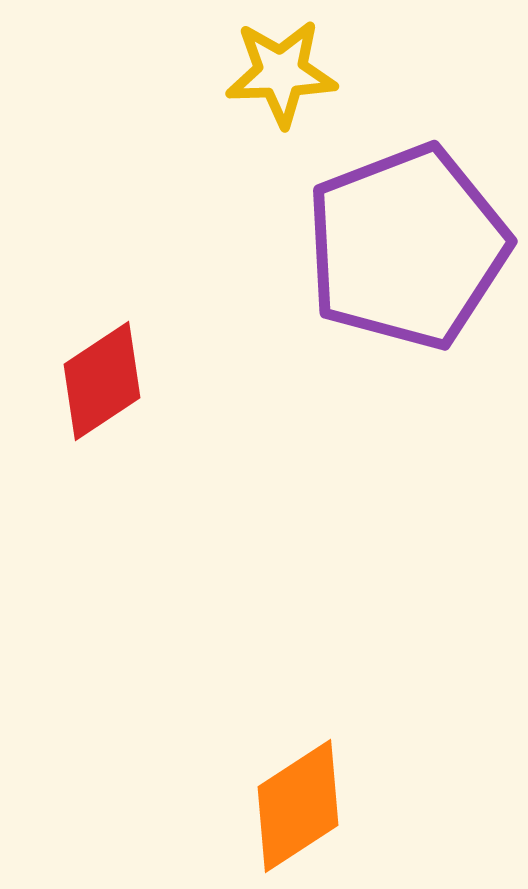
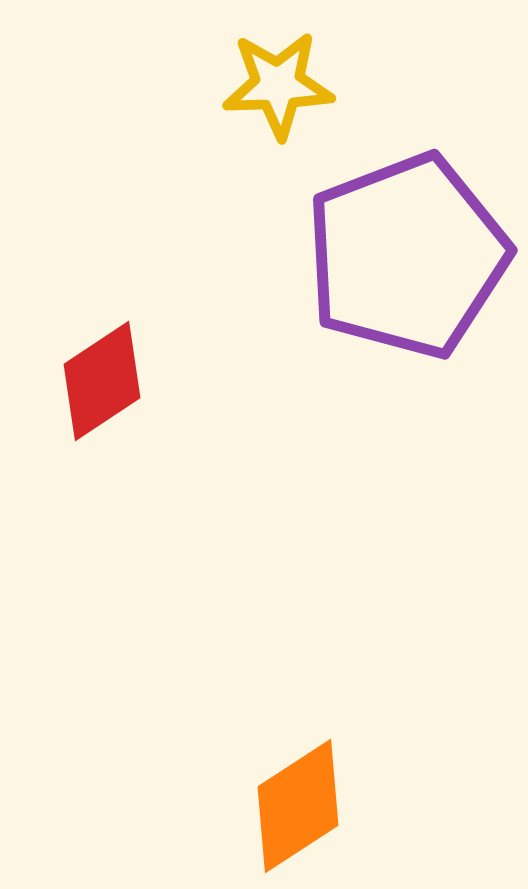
yellow star: moved 3 px left, 12 px down
purple pentagon: moved 9 px down
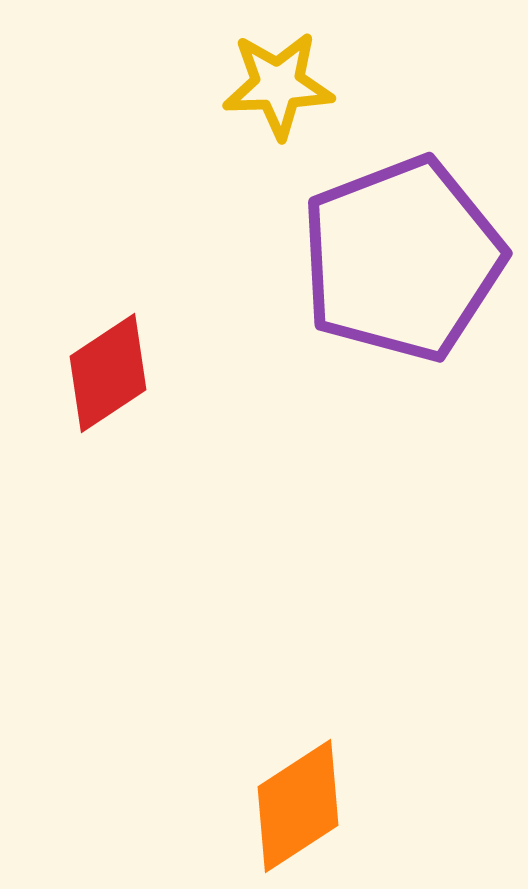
purple pentagon: moved 5 px left, 3 px down
red diamond: moved 6 px right, 8 px up
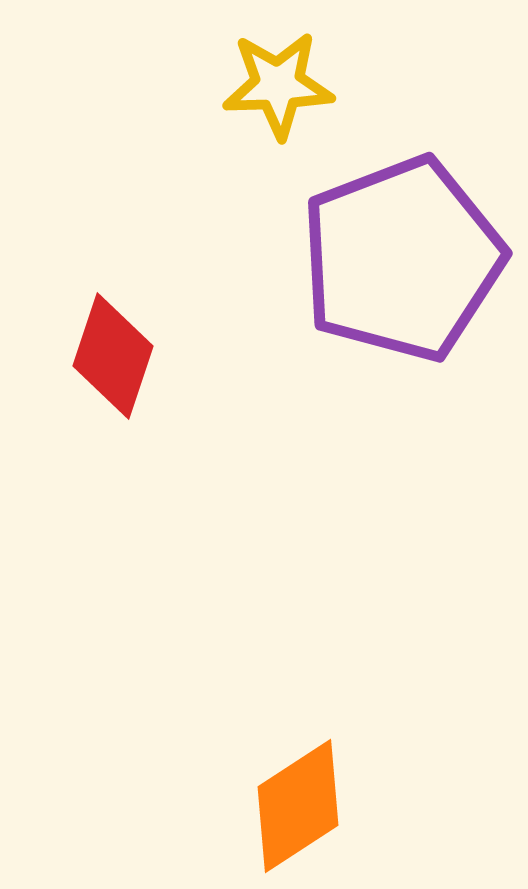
red diamond: moved 5 px right, 17 px up; rotated 38 degrees counterclockwise
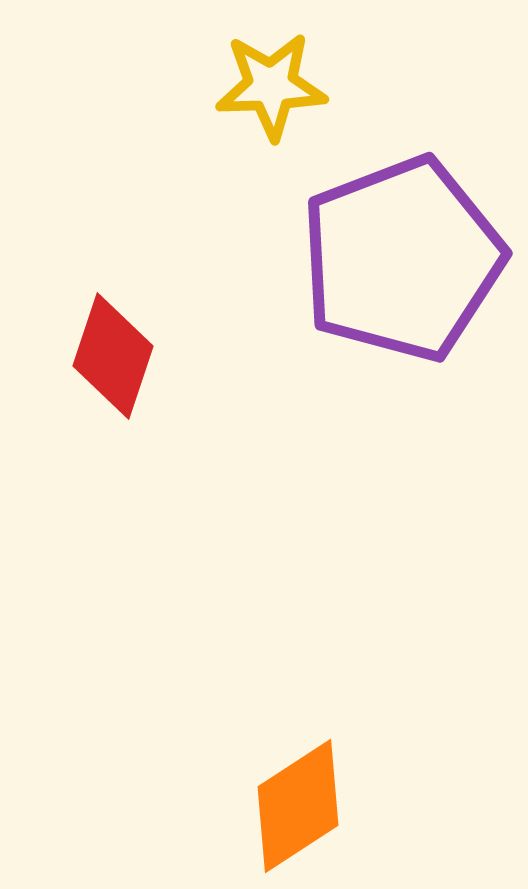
yellow star: moved 7 px left, 1 px down
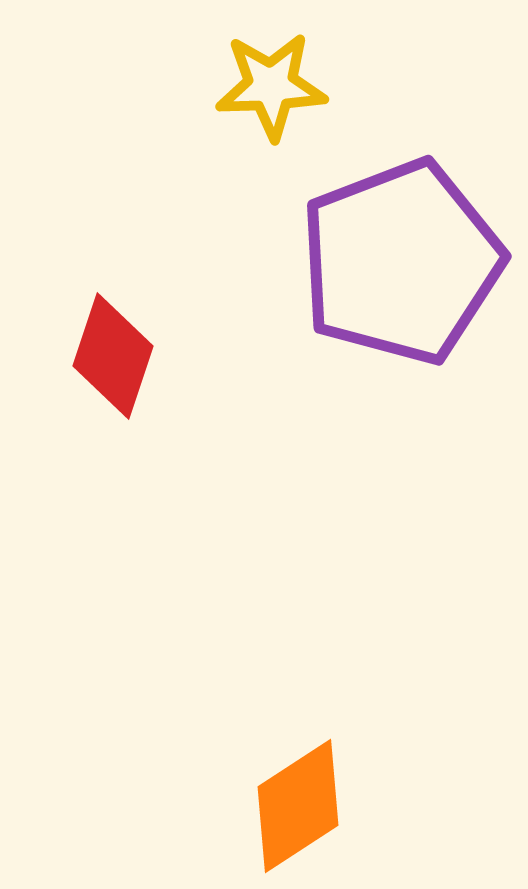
purple pentagon: moved 1 px left, 3 px down
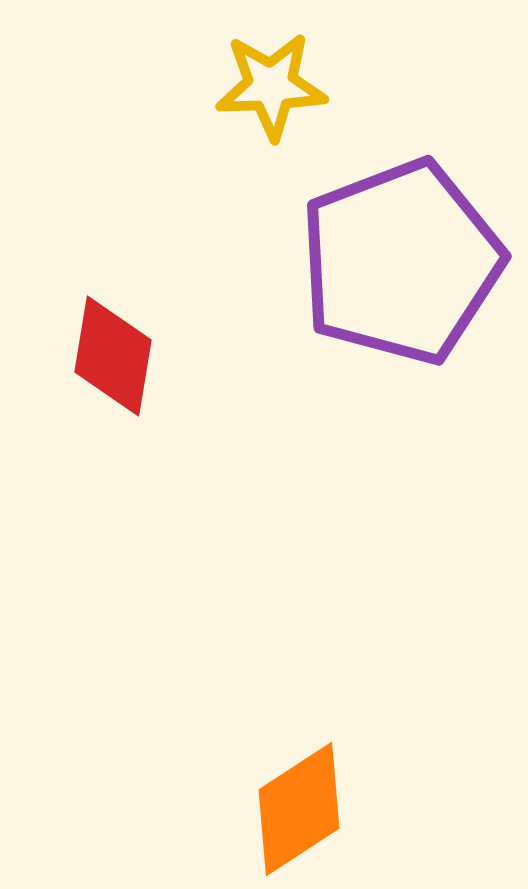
red diamond: rotated 9 degrees counterclockwise
orange diamond: moved 1 px right, 3 px down
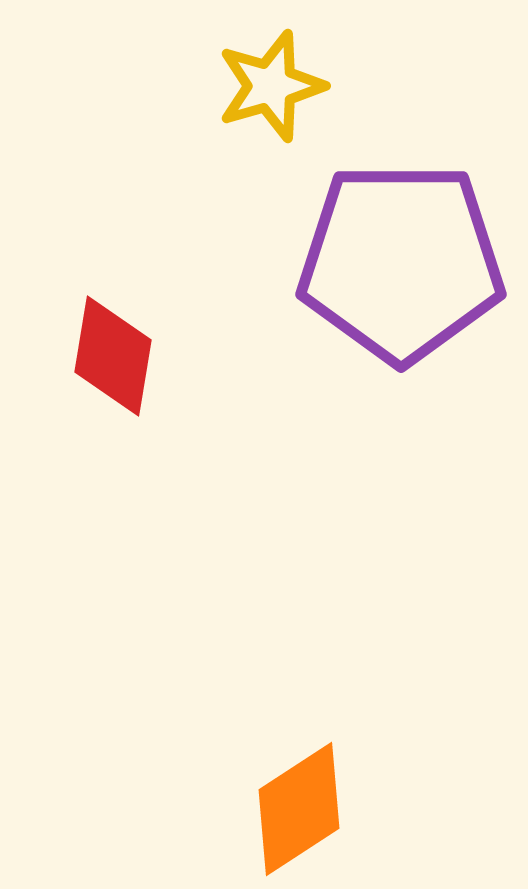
yellow star: rotated 14 degrees counterclockwise
purple pentagon: rotated 21 degrees clockwise
